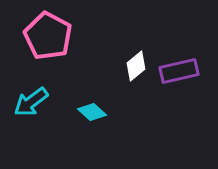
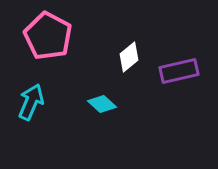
white diamond: moved 7 px left, 9 px up
cyan arrow: rotated 150 degrees clockwise
cyan diamond: moved 10 px right, 8 px up
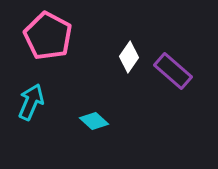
white diamond: rotated 16 degrees counterclockwise
purple rectangle: moved 6 px left; rotated 54 degrees clockwise
cyan diamond: moved 8 px left, 17 px down
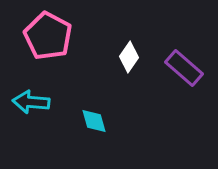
purple rectangle: moved 11 px right, 3 px up
cyan arrow: rotated 108 degrees counterclockwise
cyan diamond: rotated 32 degrees clockwise
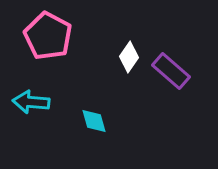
purple rectangle: moved 13 px left, 3 px down
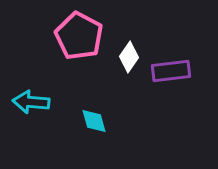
pink pentagon: moved 31 px right
purple rectangle: rotated 48 degrees counterclockwise
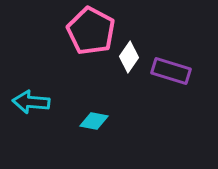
pink pentagon: moved 12 px right, 5 px up
purple rectangle: rotated 24 degrees clockwise
cyan diamond: rotated 64 degrees counterclockwise
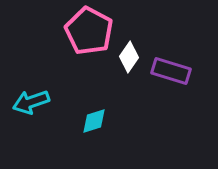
pink pentagon: moved 2 px left
cyan arrow: rotated 24 degrees counterclockwise
cyan diamond: rotated 28 degrees counterclockwise
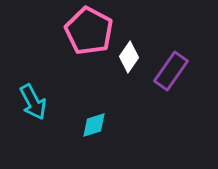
purple rectangle: rotated 72 degrees counterclockwise
cyan arrow: moved 2 px right; rotated 99 degrees counterclockwise
cyan diamond: moved 4 px down
